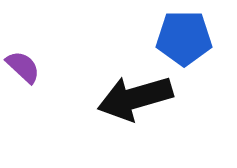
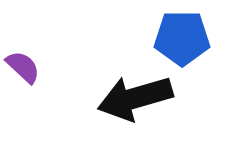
blue pentagon: moved 2 px left
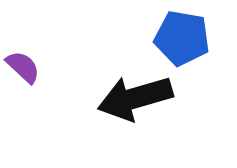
blue pentagon: rotated 10 degrees clockwise
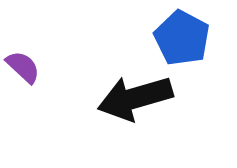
blue pentagon: rotated 18 degrees clockwise
